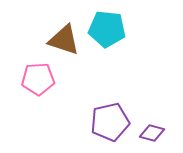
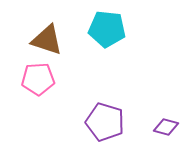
brown triangle: moved 17 px left
purple pentagon: moved 5 px left; rotated 30 degrees clockwise
purple diamond: moved 14 px right, 6 px up
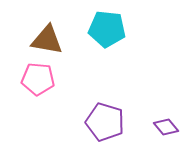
brown triangle: rotated 8 degrees counterclockwise
pink pentagon: rotated 8 degrees clockwise
purple diamond: rotated 35 degrees clockwise
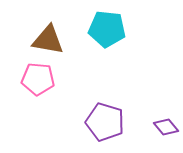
brown triangle: moved 1 px right
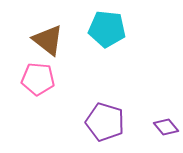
brown triangle: rotated 28 degrees clockwise
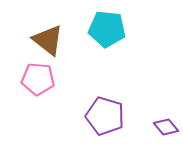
purple pentagon: moved 6 px up
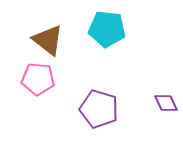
purple pentagon: moved 6 px left, 7 px up
purple diamond: moved 24 px up; rotated 15 degrees clockwise
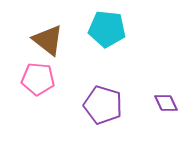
purple pentagon: moved 4 px right, 4 px up
